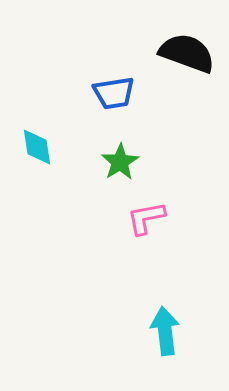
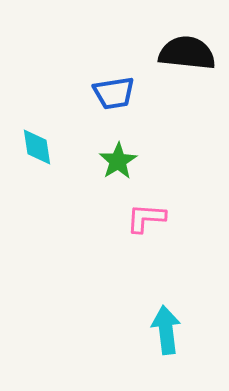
black semicircle: rotated 14 degrees counterclockwise
green star: moved 2 px left, 1 px up
pink L-shape: rotated 15 degrees clockwise
cyan arrow: moved 1 px right, 1 px up
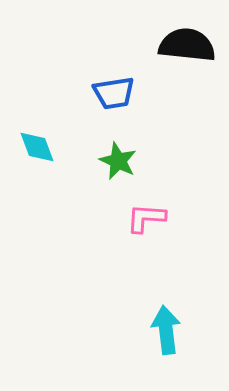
black semicircle: moved 8 px up
cyan diamond: rotated 12 degrees counterclockwise
green star: rotated 15 degrees counterclockwise
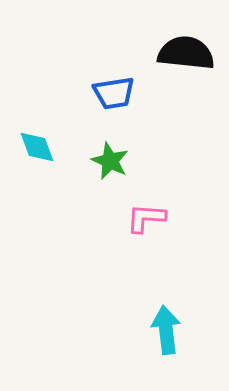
black semicircle: moved 1 px left, 8 px down
green star: moved 8 px left
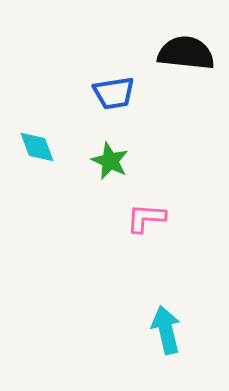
cyan arrow: rotated 6 degrees counterclockwise
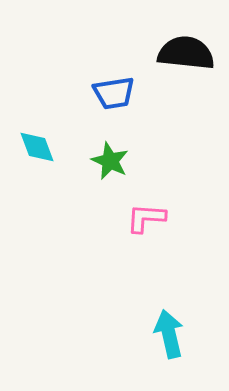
cyan arrow: moved 3 px right, 4 px down
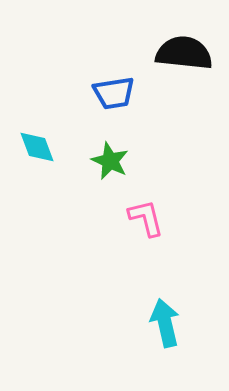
black semicircle: moved 2 px left
pink L-shape: rotated 72 degrees clockwise
cyan arrow: moved 4 px left, 11 px up
